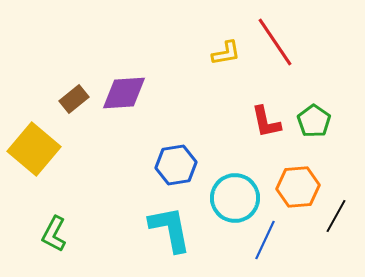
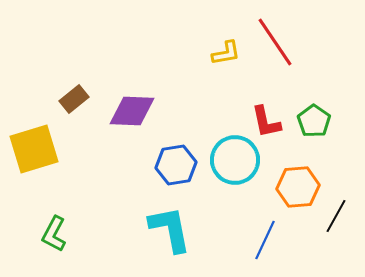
purple diamond: moved 8 px right, 18 px down; rotated 6 degrees clockwise
yellow square: rotated 33 degrees clockwise
cyan circle: moved 38 px up
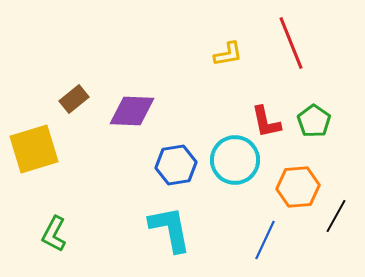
red line: moved 16 px right, 1 px down; rotated 12 degrees clockwise
yellow L-shape: moved 2 px right, 1 px down
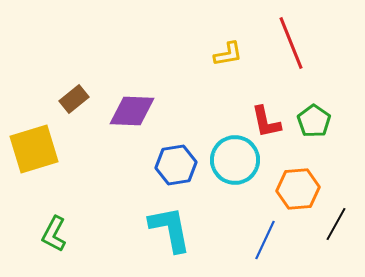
orange hexagon: moved 2 px down
black line: moved 8 px down
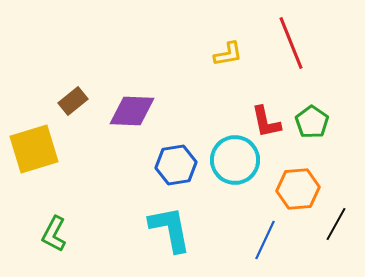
brown rectangle: moved 1 px left, 2 px down
green pentagon: moved 2 px left, 1 px down
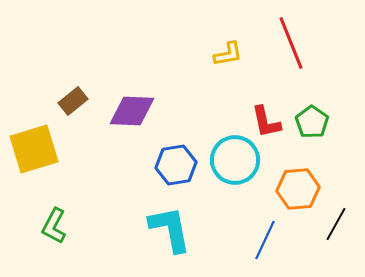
green L-shape: moved 8 px up
